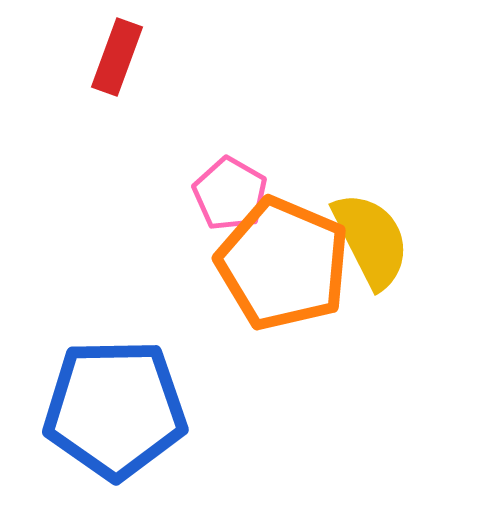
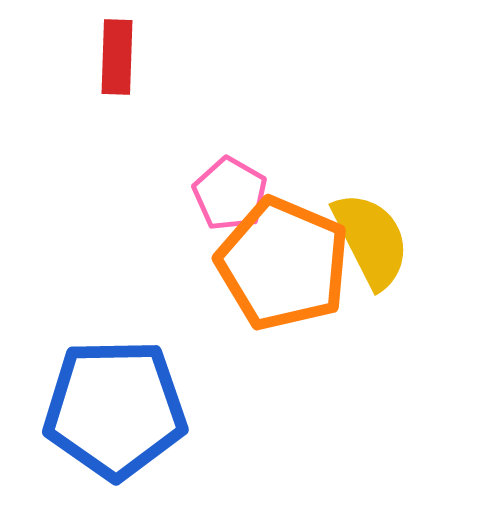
red rectangle: rotated 18 degrees counterclockwise
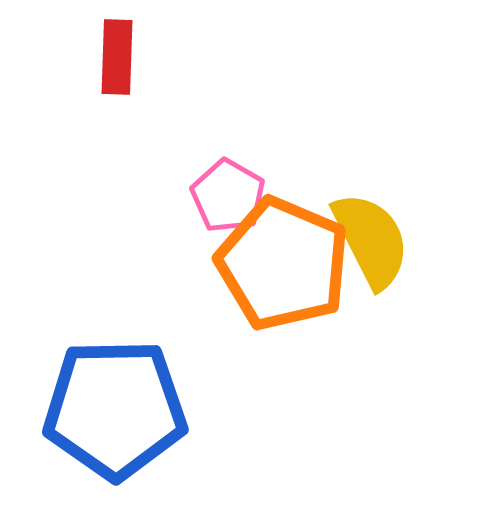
pink pentagon: moved 2 px left, 2 px down
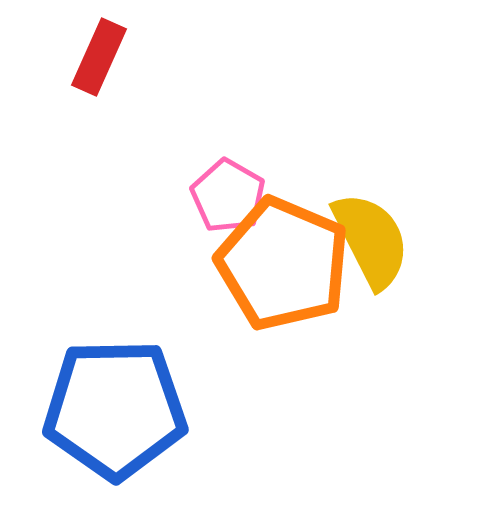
red rectangle: moved 18 px left; rotated 22 degrees clockwise
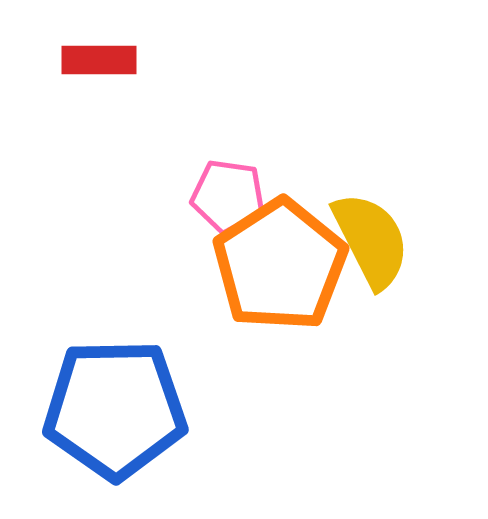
red rectangle: moved 3 px down; rotated 66 degrees clockwise
pink pentagon: rotated 22 degrees counterclockwise
orange pentagon: moved 3 px left, 1 px down; rotated 16 degrees clockwise
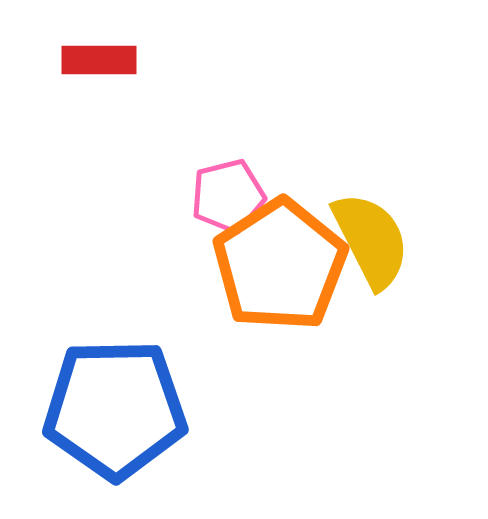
pink pentagon: rotated 22 degrees counterclockwise
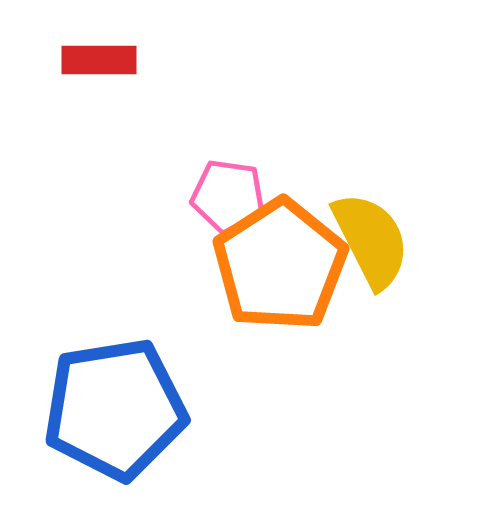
pink pentagon: rotated 22 degrees clockwise
blue pentagon: rotated 8 degrees counterclockwise
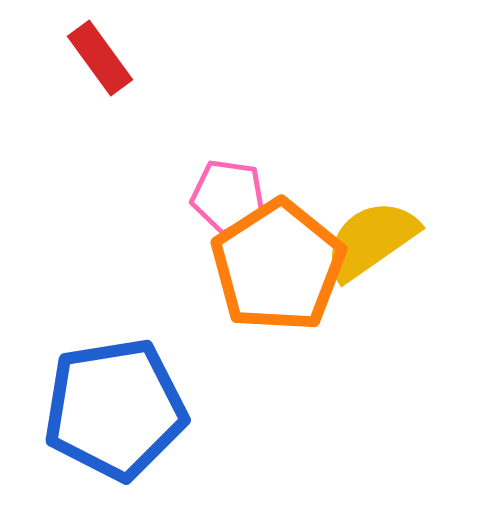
red rectangle: moved 1 px right, 2 px up; rotated 54 degrees clockwise
yellow semicircle: rotated 98 degrees counterclockwise
orange pentagon: moved 2 px left, 1 px down
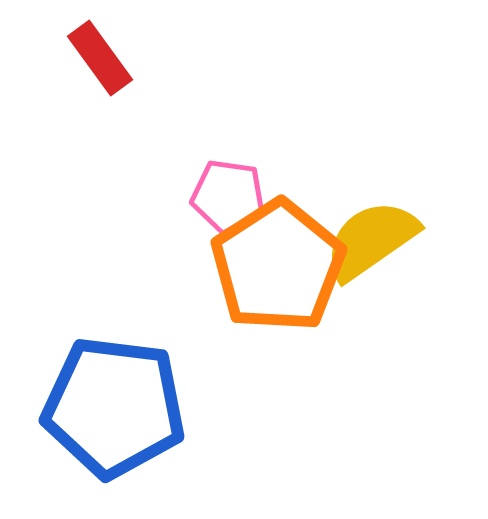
blue pentagon: moved 1 px left, 2 px up; rotated 16 degrees clockwise
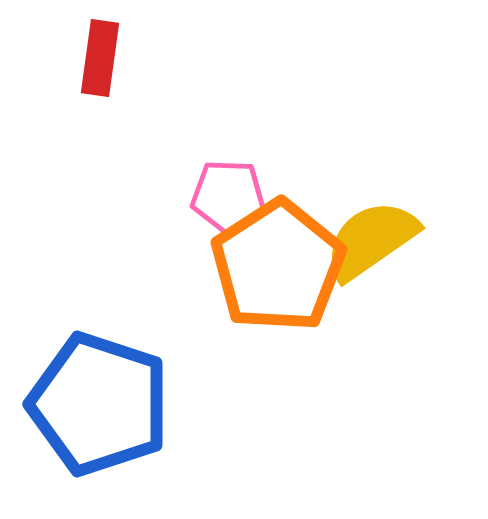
red rectangle: rotated 44 degrees clockwise
pink pentagon: rotated 6 degrees counterclockwise
blue pentagon: moved 15 px left, 3 px up; rotated 11 degrees clockwise
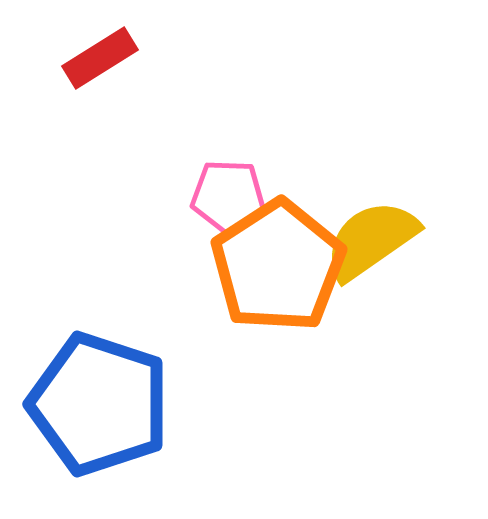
red rectangle: rotated 50 degrees clockwise
